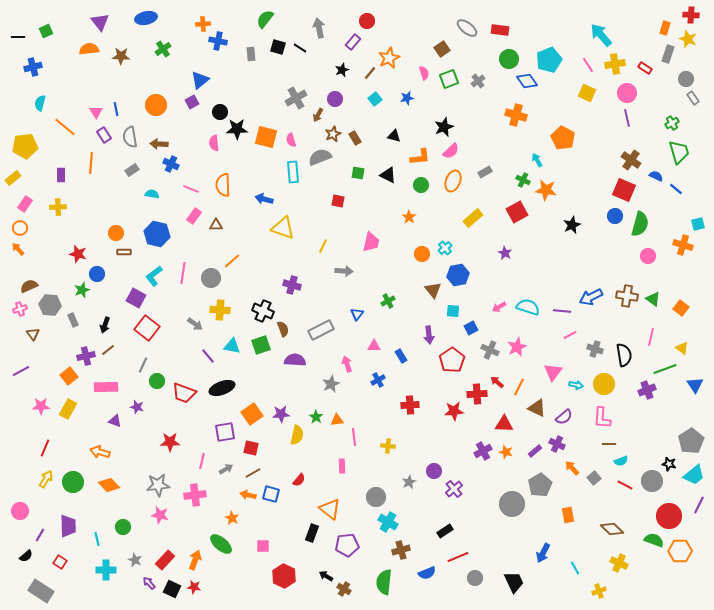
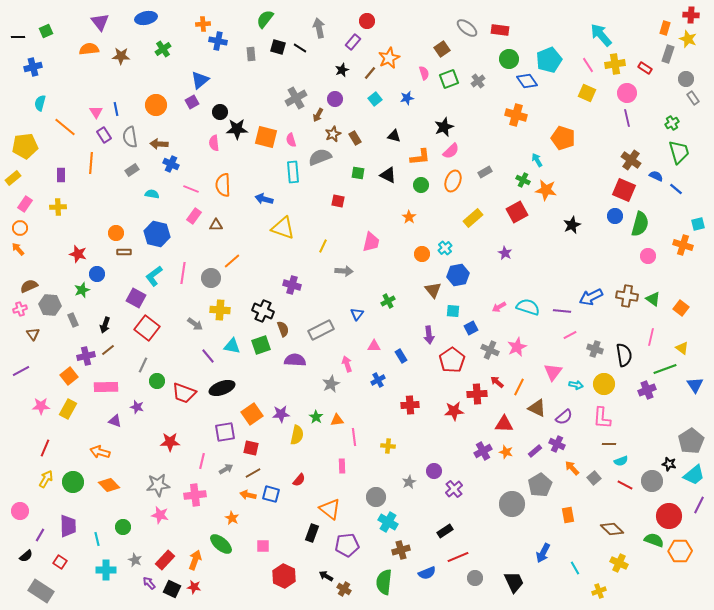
orange pentagon at (563, 138): rotated 10 degrees counterclockwise
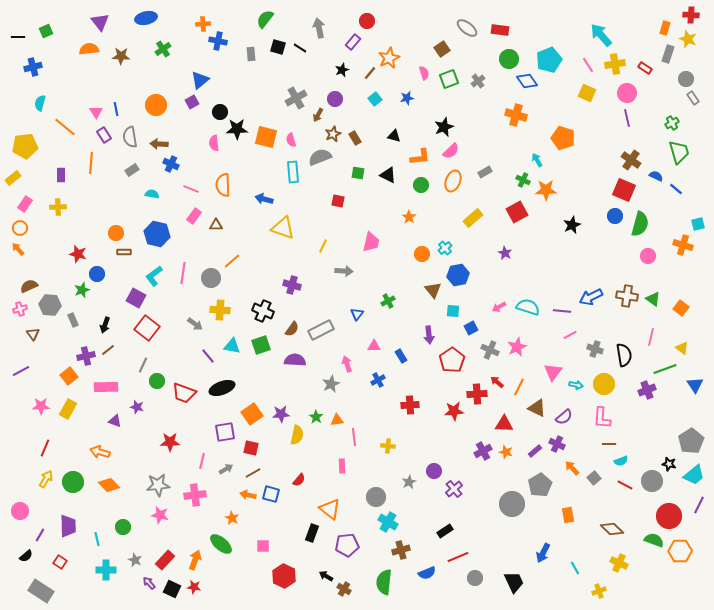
orange star at (546, 190): rotated 10 degrees counterclockwise
brown semicircle at (283, 329): moved 9 px right; rotated 56 degrees clockwise
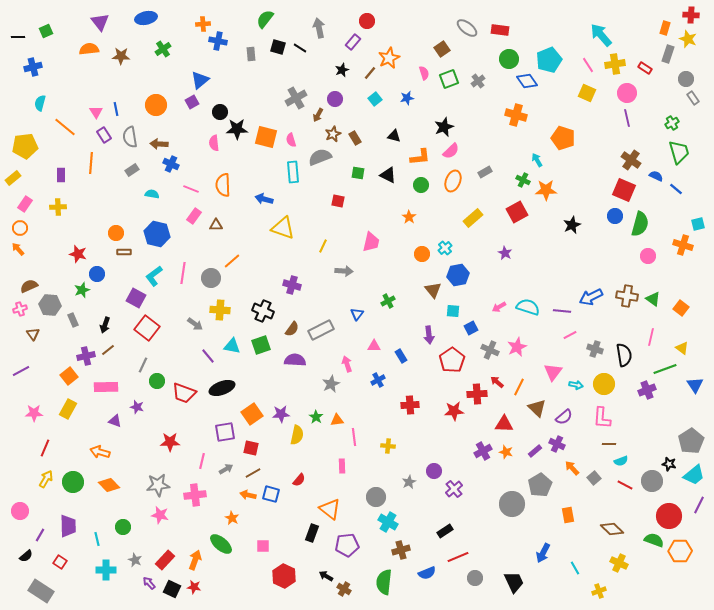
pink star at (41, 406): moved 7 px left, 7 px down
brown triangle at (537, 408): rotated 18 degrees clockwise
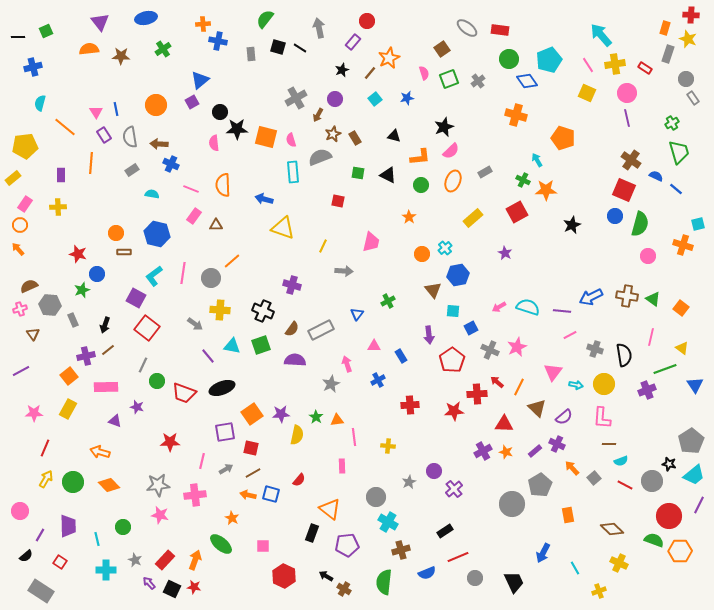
orange circle at (20, 228): moved 3 px up
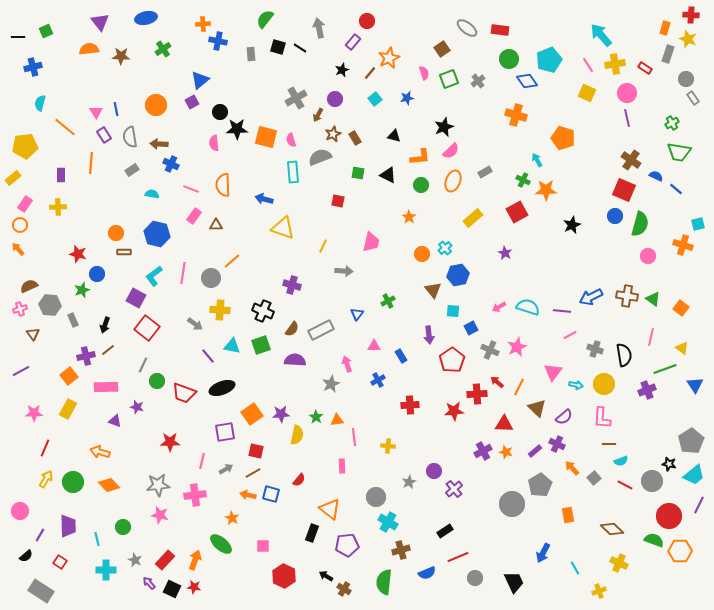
green trapezoid at (679, 152): rotated 115 degrees clockwise
red square at (251, 448): moved 5 px right, 3 px down
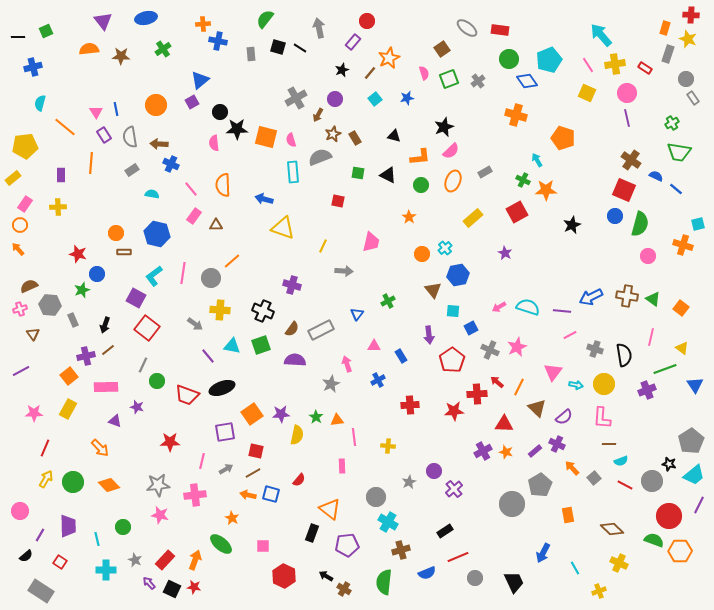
purple triangle at (100, 22): moved 3 px right, 1 px up
pink line at (191, 189): rotated 28 degrees clockwise
red trapezoid at (184, 393): moved 3 px right, 2 px down
orange arrow at (100, 452): moved 4 px up; rotated 150 degrees counterclockwise
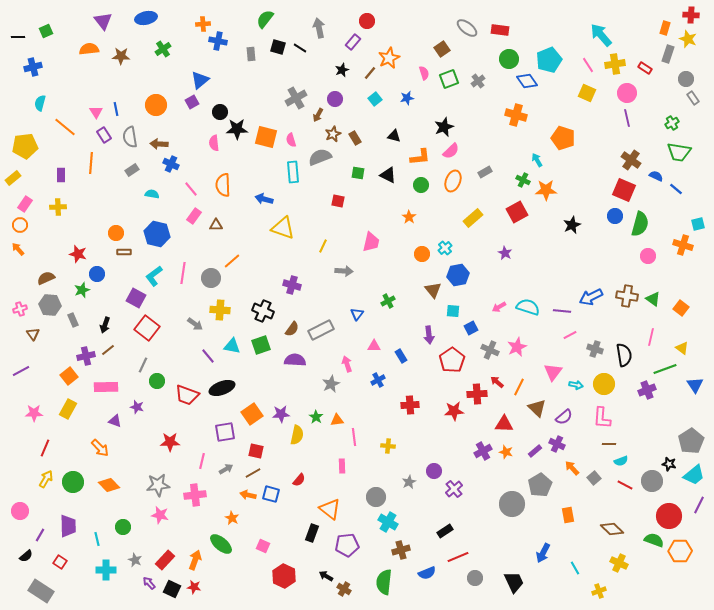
brown semicircle at (29, 286): moved 17 px right, 8 px up
pink square at (263, 546): rotated 24 degrees clockwise
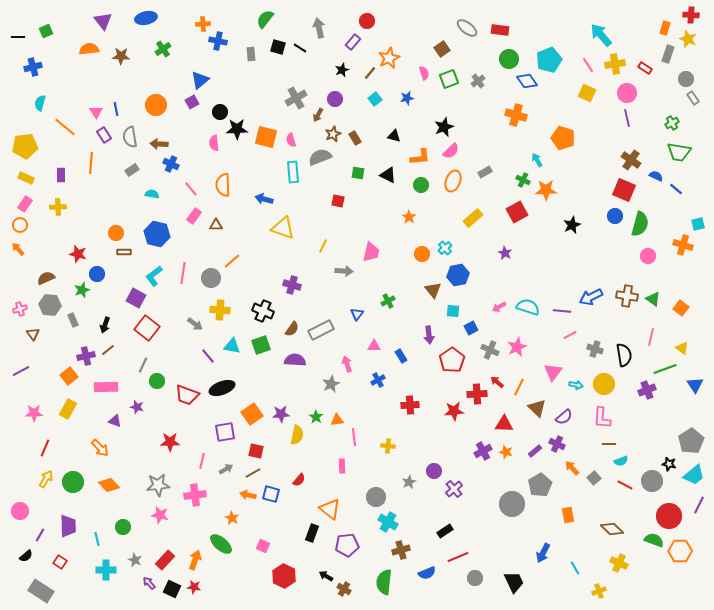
yellow rectangle at (13, 178): moved 13 px right; rotated 63 degrees clockwise
pink trapezoid at (371, 242): moved 10 px down
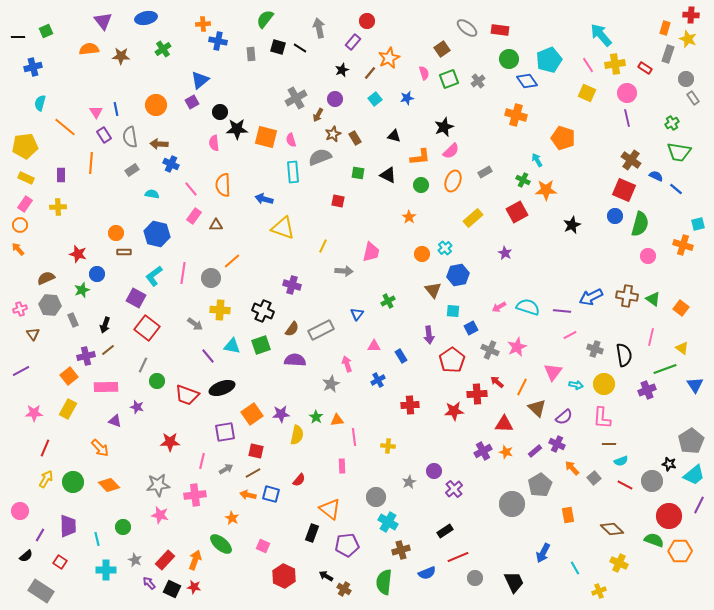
orange line at (519, 387): moved 3 px right
